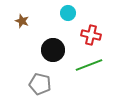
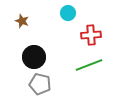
red cross: rotated 18 degrees counterclockwise
black circle: moved 19 px left, 7 px down
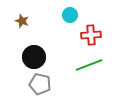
cyan circle: moved 2 px right, 2 px down
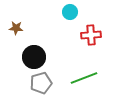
cyan circle: moved 3 px up
brown star: moved 6 px left, 7 px down; rotated 16 degrees counterclockwise
green line: moved 5 px left, 13 px down
gray pentagon: moved 1 px right, 1 px up; rotated 30 degrees counterclockwise
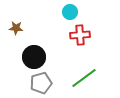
red cross: moved 11 px left
green line: rotated 16 degrees counterclockwise
